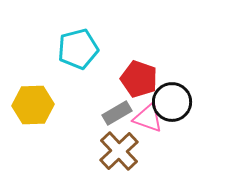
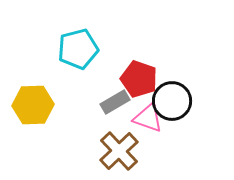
black circle: moved 1 px up
gray rectangle: moved 2 px left, 11 px up
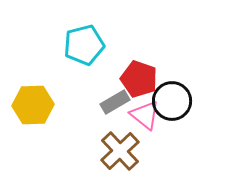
cyan pentagon: moved 6 px right, 4 px up
pink triangle: moved 3 px left, 3 px up; rotated 20 degrees clockwise
brown cross: moved 1 px right
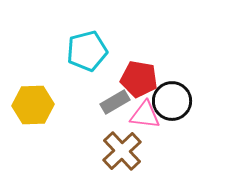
cyan pentagon: moved 3 px right, 6 px down
red pentagon: rotated 9 degrees counterclockwise
pink triangle: rotated 32 degrees counterclockwise
brown cross: moved 2 px right
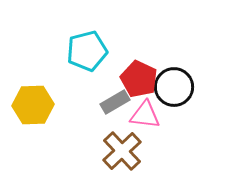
red pentagon: rotated 15 degrees clockwise
black circle: moved 2 px right, 14 px up
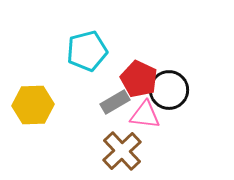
black circle: moved 5 px left, 3 px down
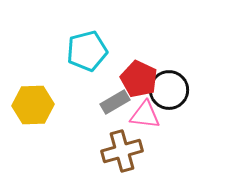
brown cross: rotated 27 degrees clockwise
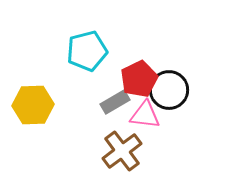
red pentagon: rotated 21 degrees clockwise
brown cross: rotated 21 degrees counterclockwise
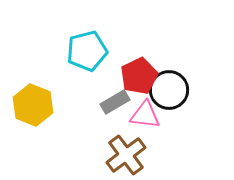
red pentagon: moved 3 px up
yellow hexagon: rotated 24 degrees clockwise
brown cross: moved 4 px right, 4 px down
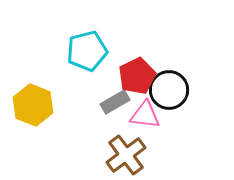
red pentagon: moved 2 px left
